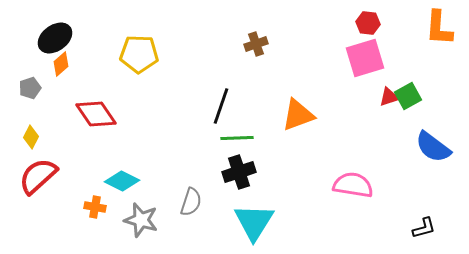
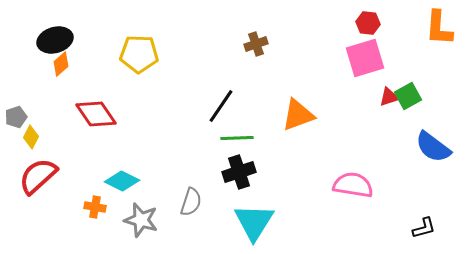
black ellipse: moved 2 px down; rotated 20 degrees clockwise
gray pentagon: moved 14 px left, 29 px down
black line: rotated 15 degrees clockwise
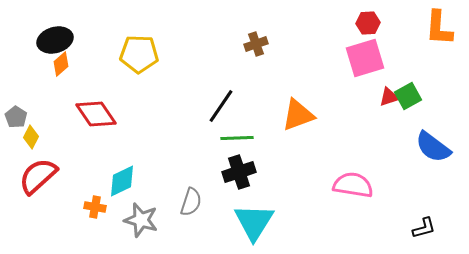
red hexagon: rotated 10 degrees counterclockwise
gray pentagon: rotated 20 degrees counterclockwise
cyan diamond: rotated 52 degrees counterclockwise
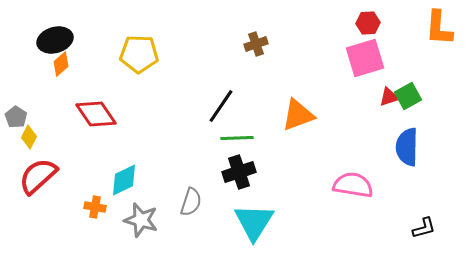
yellow diamond: moved 2 px left
blue semicircle: moved 26 px left; rotated 54 degrees clockwise
cyan diamond: moved 2 px right, 1 px up
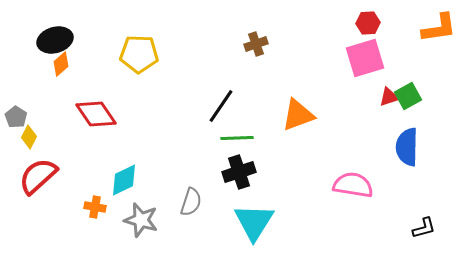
orange L-shape: rotated 102 degrees counterclockwise
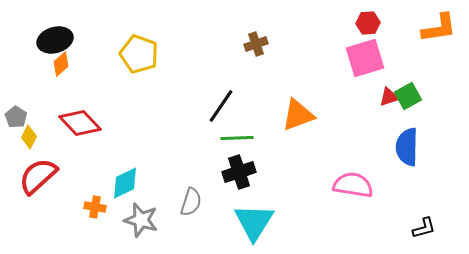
yellow pentagon: rotated 18 degrees clockwise
red diamond: moved 16 px left, 9 px down; rotated 9 degrees counterclockwise
cyan diamond: moved 1 px right, 3 px down
